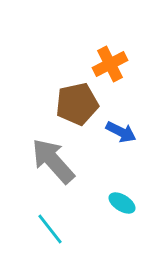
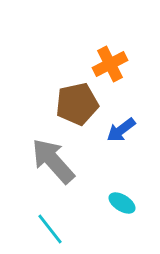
blue arrow: moved 2 px up; rotated 116 degrees clockwise
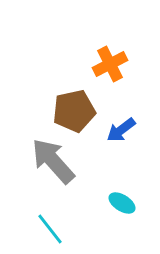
brown pentagon: moved 3 px left, 7 px down
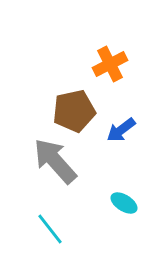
gray arrow: moved 2 px right
cyan ellipse: moved 2 px right
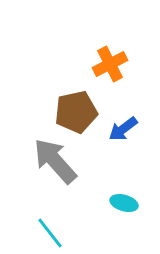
brown pentagon: moved 2 px right, 1 px down
blue arrow: moved 2 px right, 1 px up
cyan ellipse: rotated 16 degrees counterclockwise
cyan line: moved 4 px down
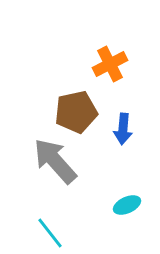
blue arrow: rotated 48 degrees counterclockwise
cyan ellipse: moved 3 px right, 2 px down; rotated 40 degrees counterclockwise
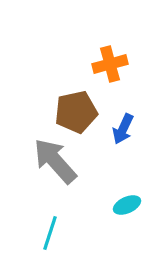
orange cross: rotated 12 degrees clockwise
blue arrow: rotated 20 degrees clockwise
cyan line: rotated 56 degrees clockwise
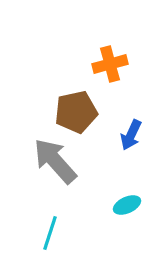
blue arrow: moved 8 px right, 6 px down
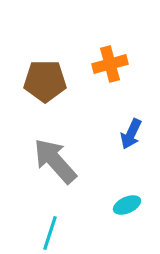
brown pentagon: moved 31 px left, 31 px up; rotated 12 degrees clockwise
blue arrow: moved 1 px up
